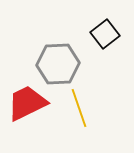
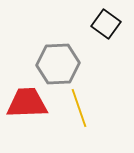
black square: moved 1 px right, 10 px up; rotated 16 degrees counterclockwise
red trapezoid: rotated 24 degrees clockwise
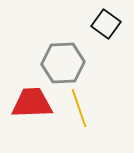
gray hexagon: moved 5 px right, 1 px up
red trapezoid: moved 5 px right
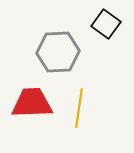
gray hexagon: moved 5 px left, 11 px up
yellow line: rotated 27 degrees clockwise
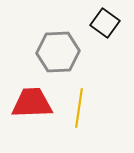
black square: moved 1 px left, 1 px up
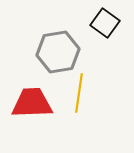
gray hexagon: rotated 6 degrees counterclockwise
yellow line: moved 15 px up
